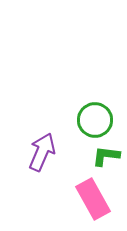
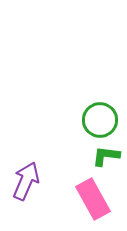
green circle: moved 5 px right
purple arrow: moved 16 px left, 29 px down
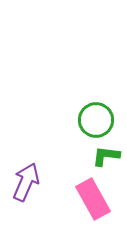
green circle: moved 4 px left
purple arrow: moved 1 px down
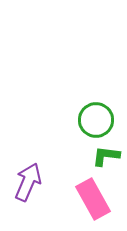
purple arrow: moved 2 px right
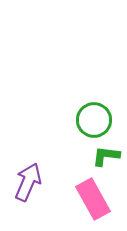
green circle: moved 2 px left
